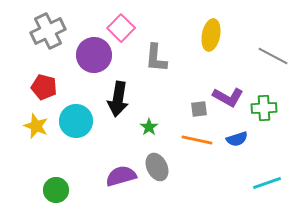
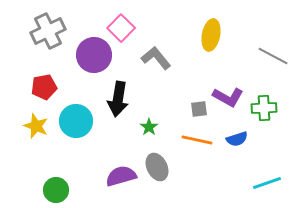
gray L-shape: rotated 136 degrees clockwise
red pentagon: rotated 25 degrees counterclockwise
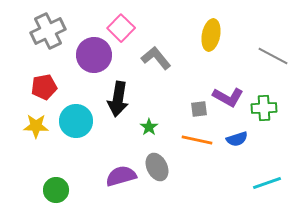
yellow star: rotated 20 degrees counterclockwise
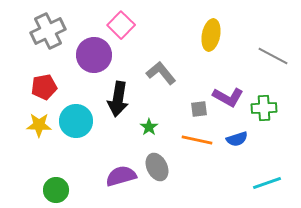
pink square: moved 3 px up
gray L-shape: moved 5 px right, 15 px down
yellow star: moved 3 px right, 1 px up
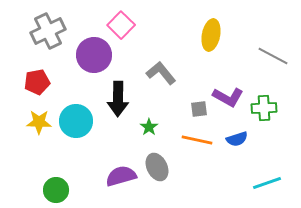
red pentagon: moved 7 px left, 5 px up
black arrow: rotated 8 degrees counterclockwise
yellow star: moved 3 px up
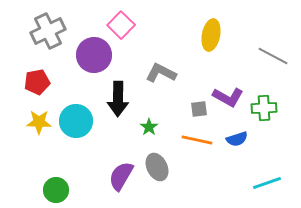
gray L-shape: rotated 24 degrees counterclockwise
purple semicircle: rotated 44 degrees counterclockwise
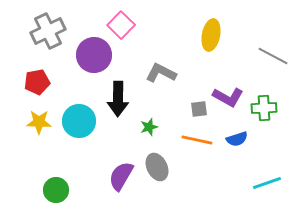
cyan circle: moved 3 px right
green star: rotated 18 degrees clockwise
